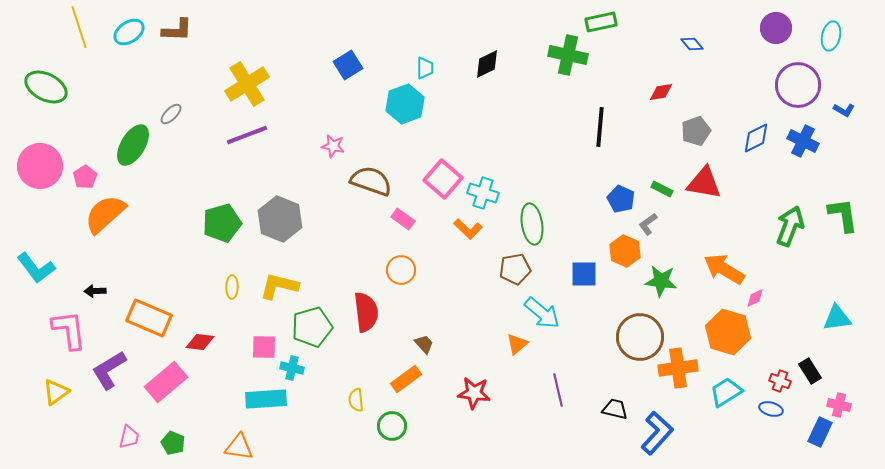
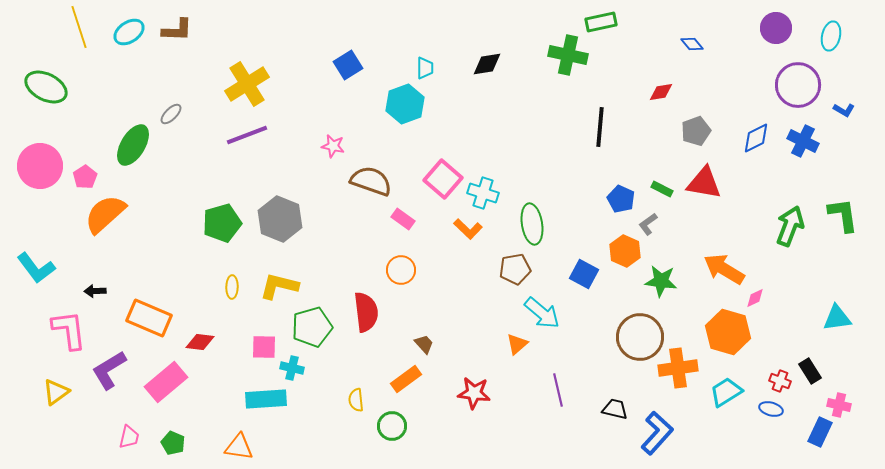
black diamond at (487, 64): rotated 16 degrees clockwise
blue square at (584, 274): rotated 28 degrees clockwise
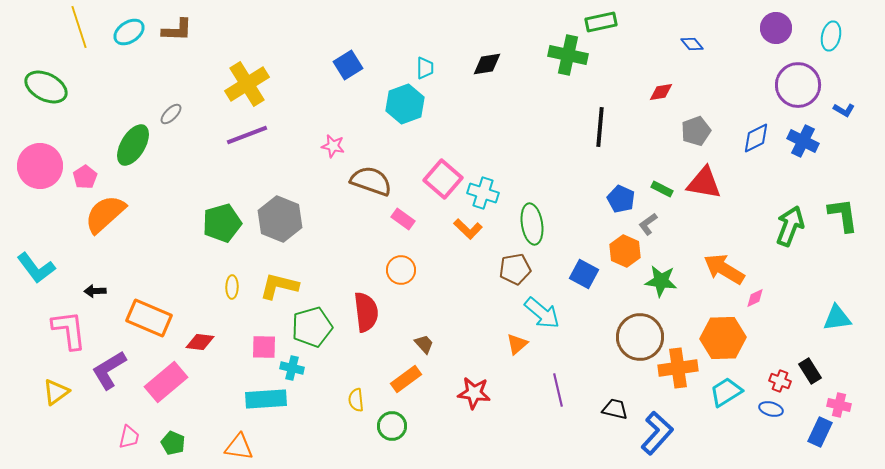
orange hexagon at (728, 332): moved 5 px left, 6 px down; rotated 18 degrees counterclockwise
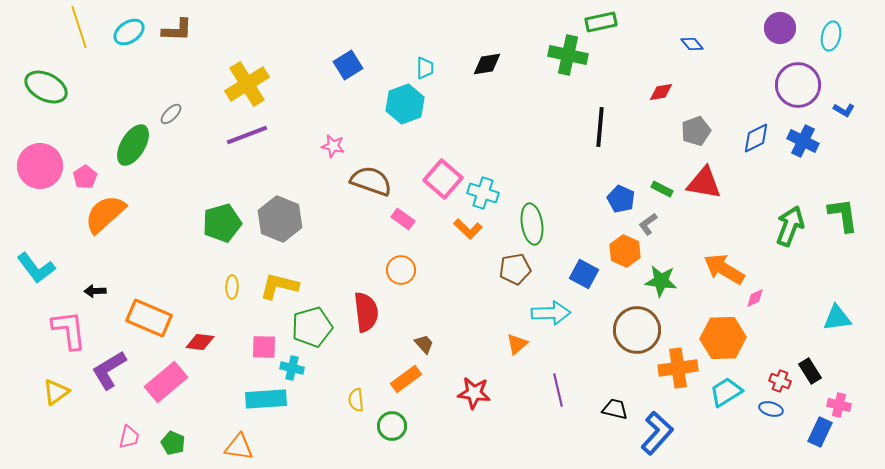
purple circle at (776, 28): moved 4 px right
cyan arrow at (542, 313): moved 9 px right; rotated 42 degrees counterclockwise
brown circle at (640, 337): moved 3 px left, 7 px up
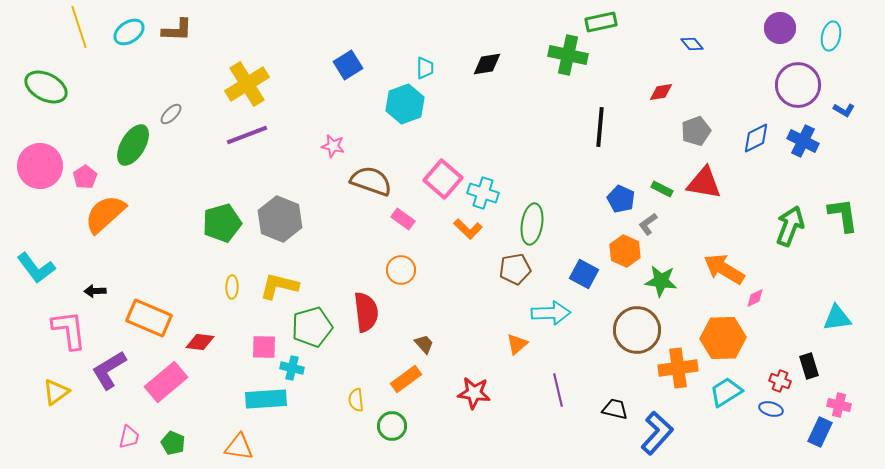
green ellipse at (532, 224): rotated 18 degrees clockwise
black rectangle at (810, 371): moved 1 px left, 5 px up; rotated 15 degrees clockwise
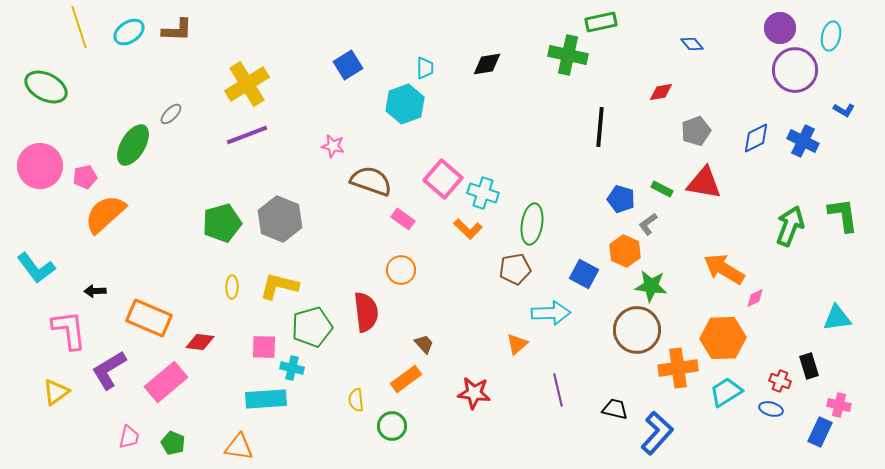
purple circle at (798, 85): moved 3 px left, 15 px up
pink pentagon at (85, 177): rotated 20 degrees clockwise
blue pentagon at (621, 199): rotated 8 degrees counterclockwise
green star at (661, 281): moved 10 px left, 5 px down
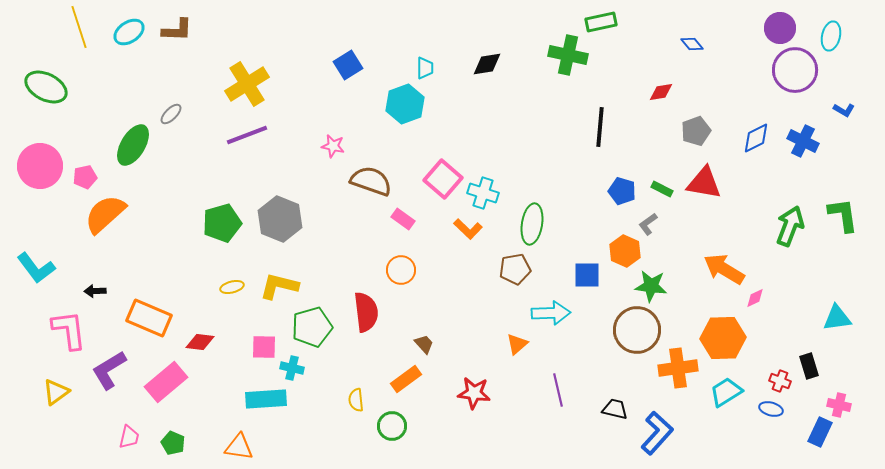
blue pentagon at (621, 199): moved 1 px right, 8 px up
blue square at (584, 274): moved 3 px right, 1 px down; rotated 28 degrees counterclockwise
yellow ellipse at (232, 287): rotated 75 degrees clockwise
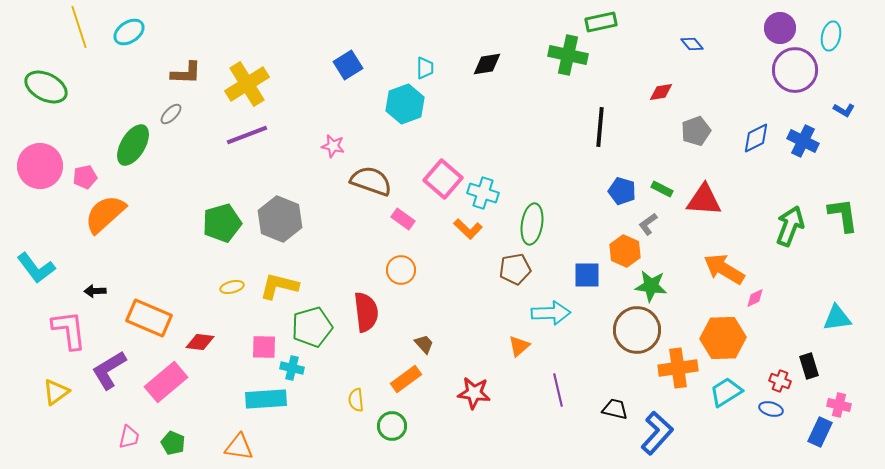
brown L-shape at (177, 30): moved 9 px right, 43 px down
red triangle at (704, 183): moved 17 px down; rotated 6 degrees counterclockwise
orange triangle at (517, 344): moved 2 px right, 2 px down
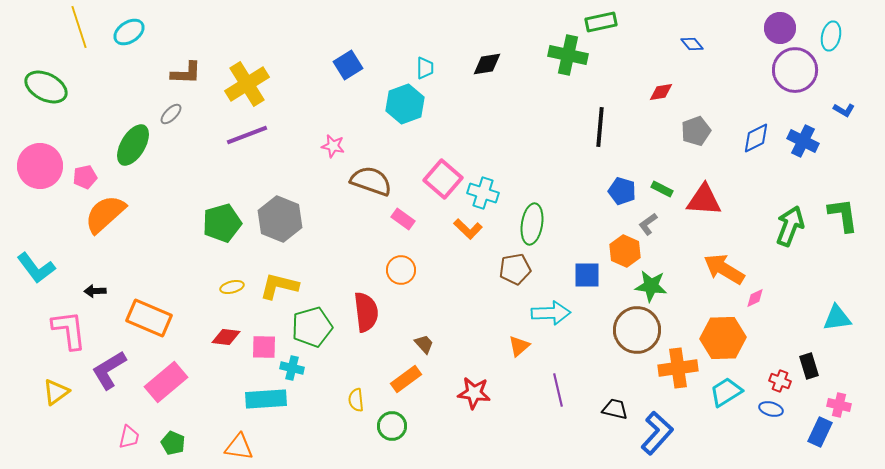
red diamond at (200, 342): moved 26 px right, 5 px up
